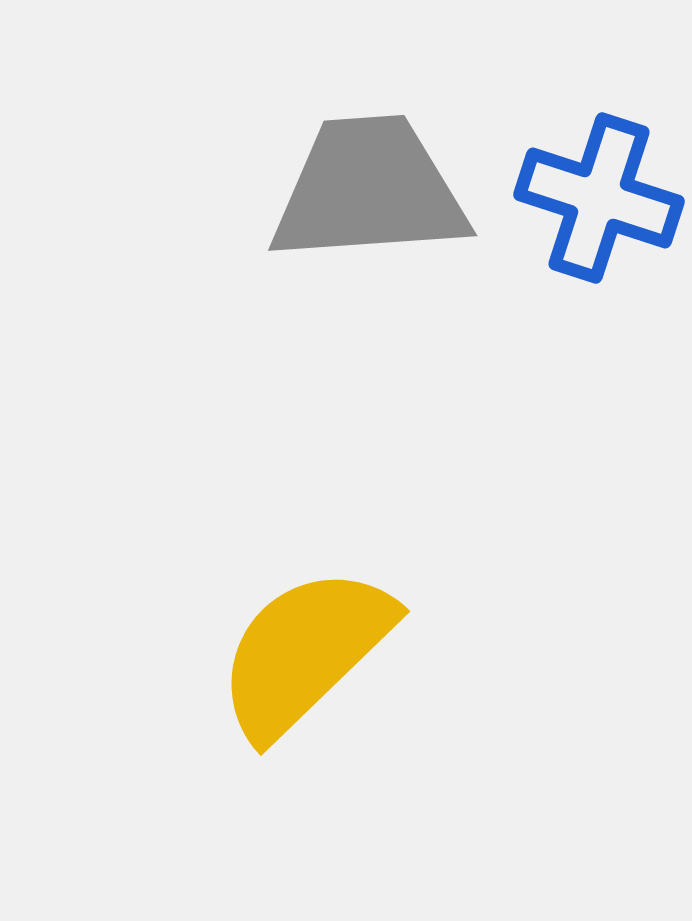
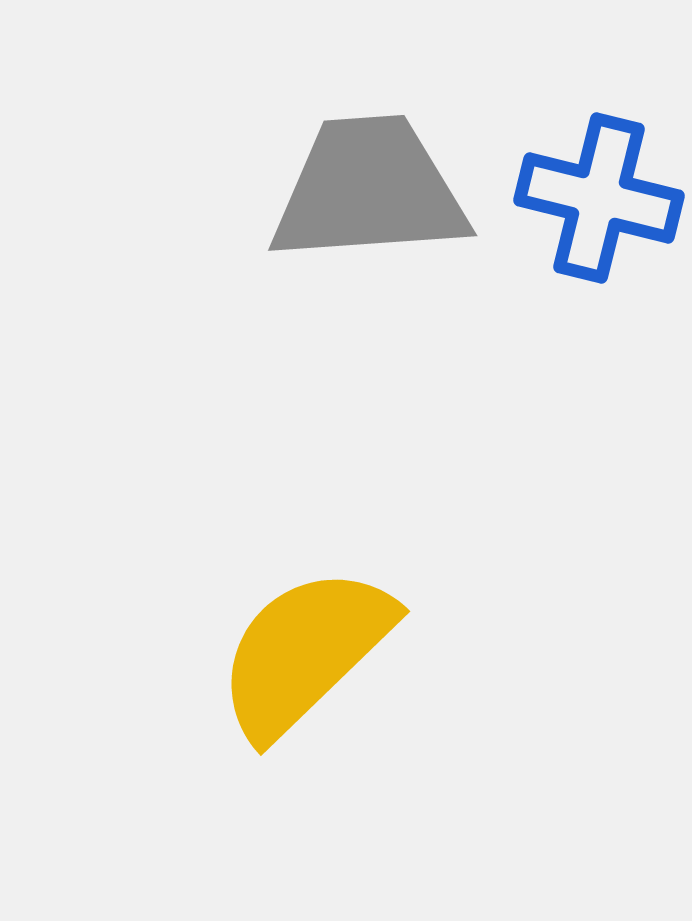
blue cross: rotated 4 degrees counterclockwise
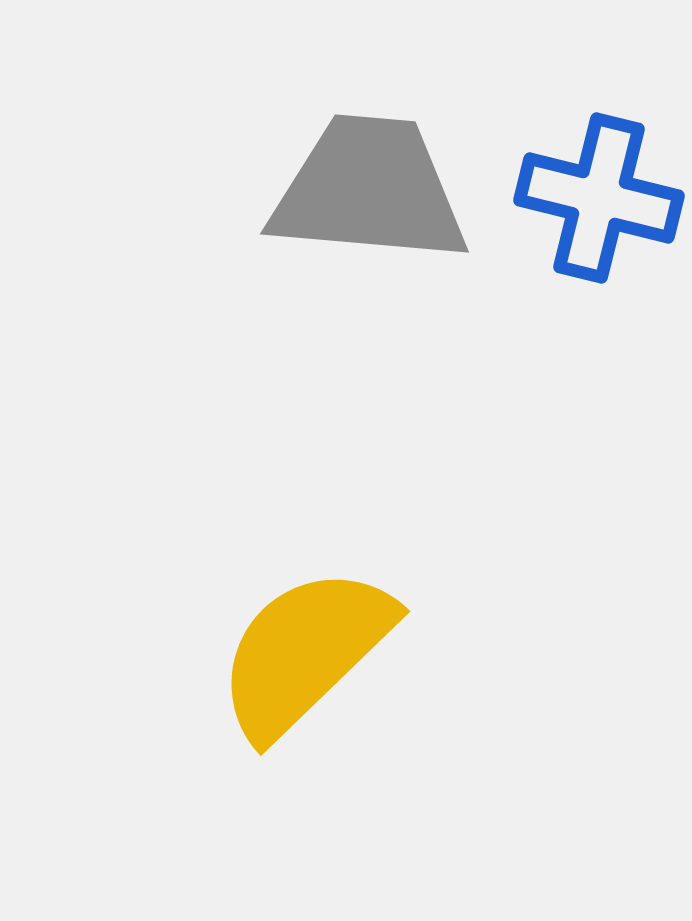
gray trapezoid: rotated 9 degrees clockwise
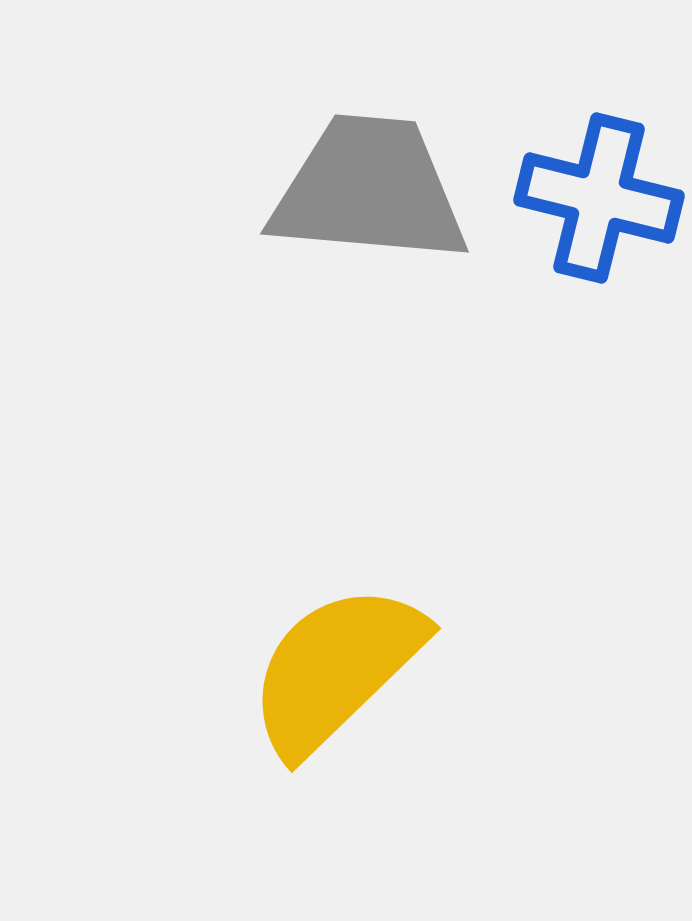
yellow semicircle: moved 31 px right, 17 px down
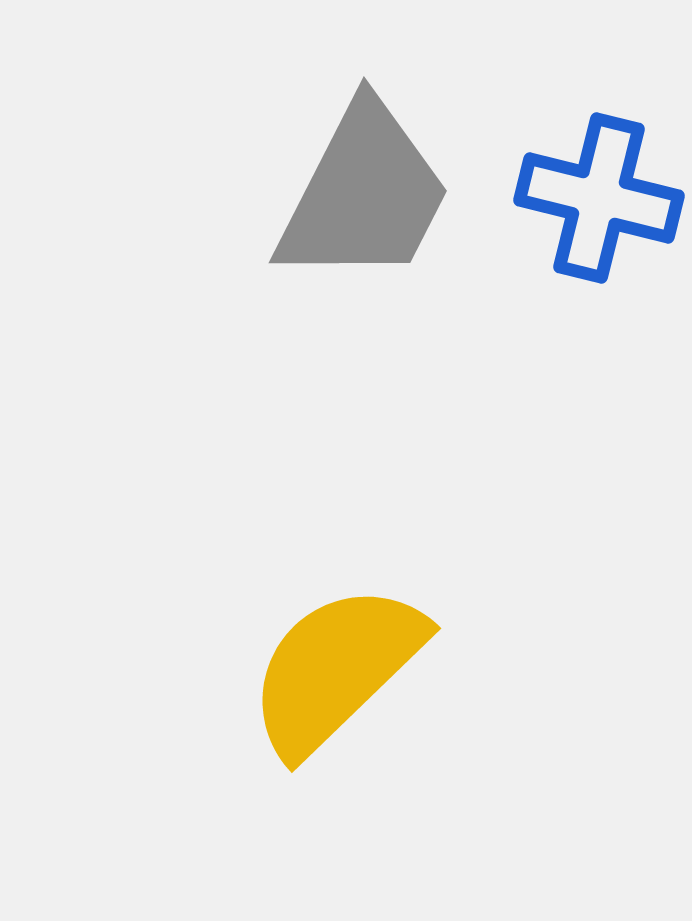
gray trapezoid: moved 5 px left, 4 px down; rotated 112 degrees clockwise
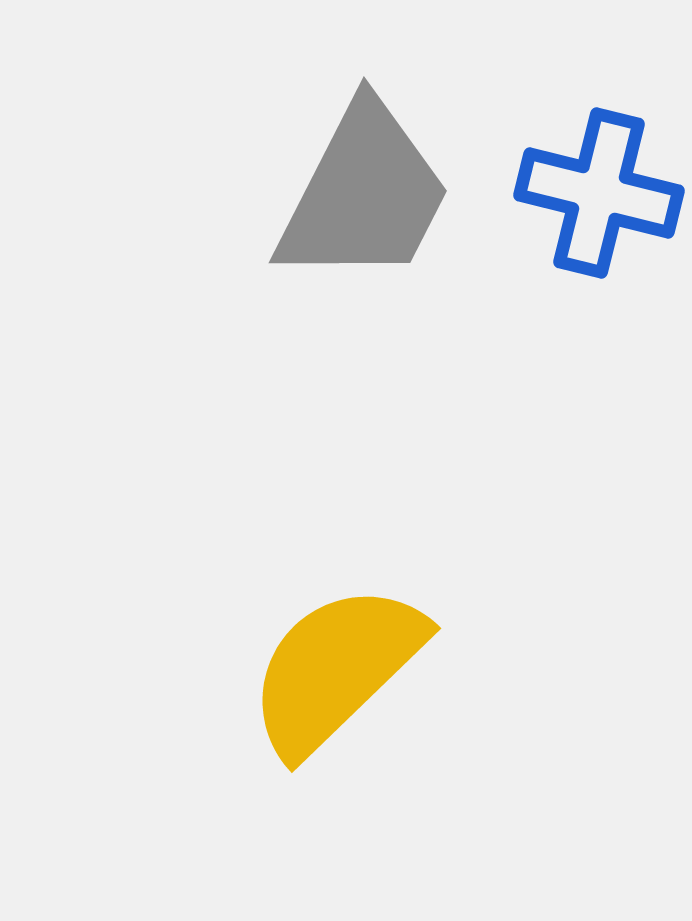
blue cross: moved 5 px up
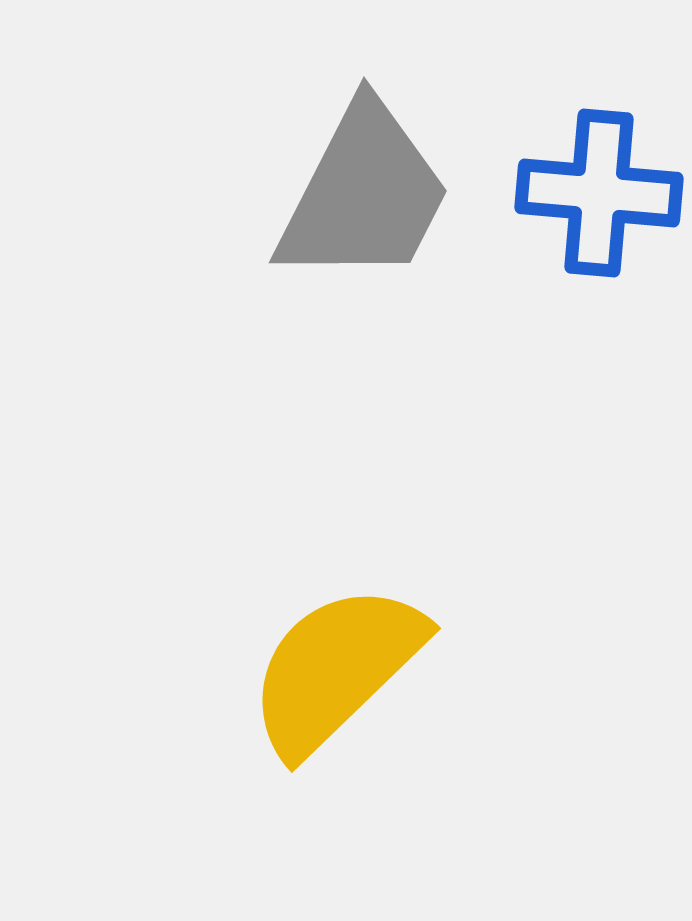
blue cross: rotated 9 degrees counterclockwise
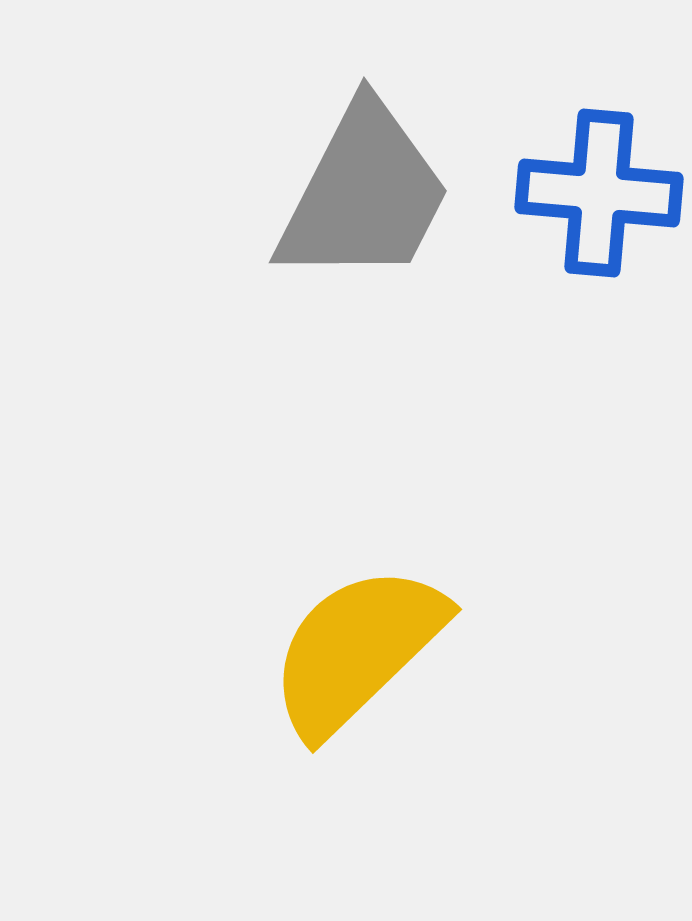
yellow semicircle: moved 21 px right, 19 px up
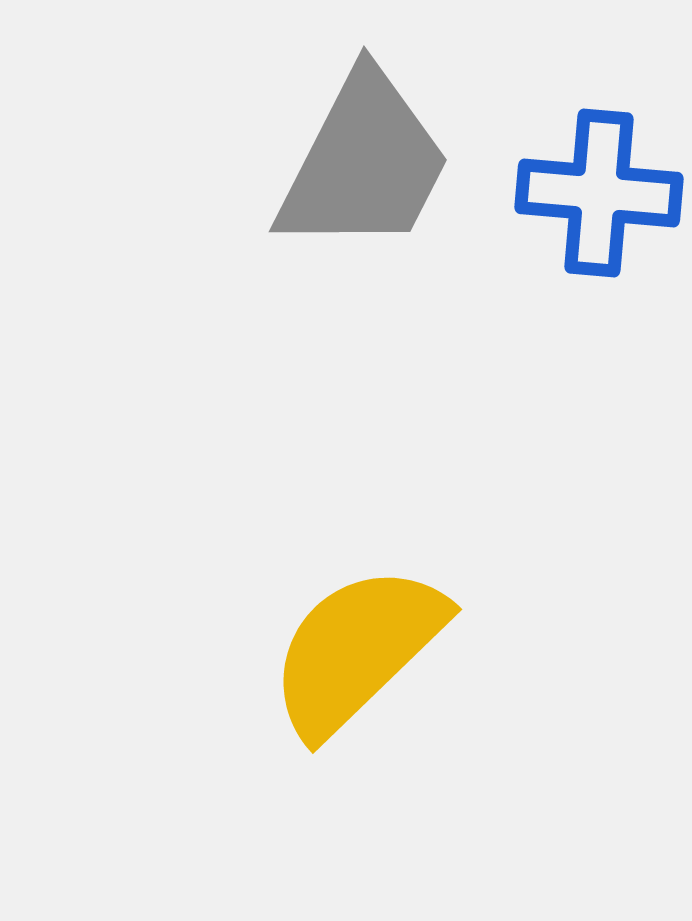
gray trapezoid: moved 31 px up
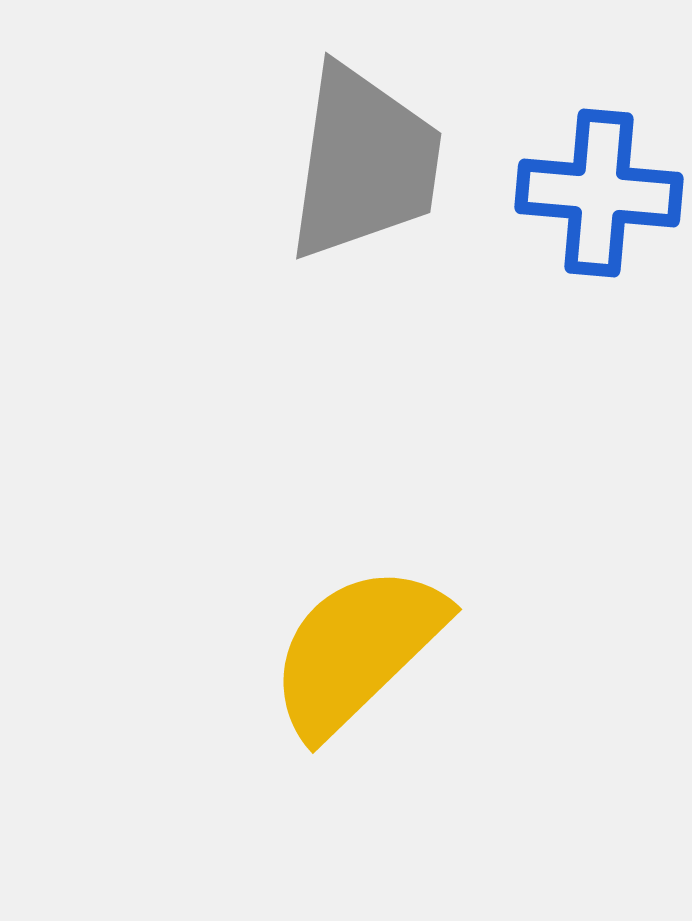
gray trapezoid: rotated 19 degrees counterclockwise
